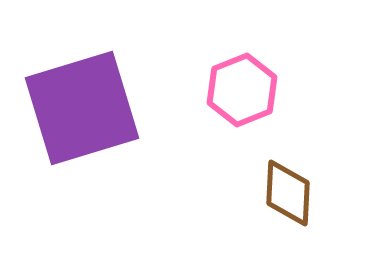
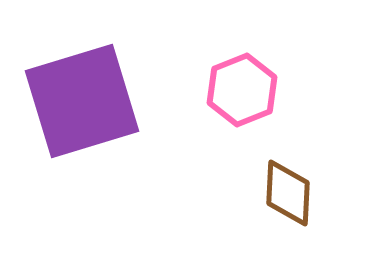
purple square: moved 7 px up
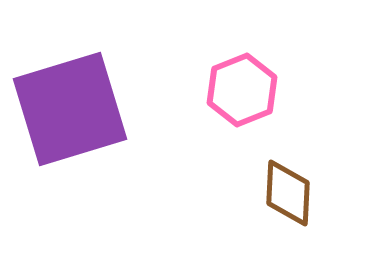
purple square: moved 12 px left, 8 px down
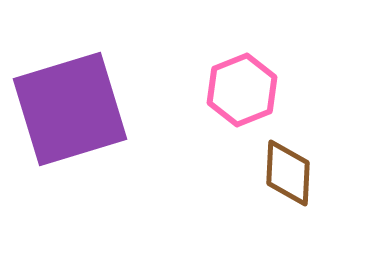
brown diamond: moved 20 px up
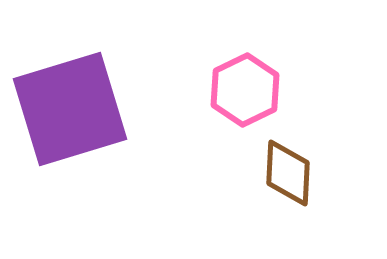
pink hexagon: moved 3 px right; rotated 4 degrees counterclockwise
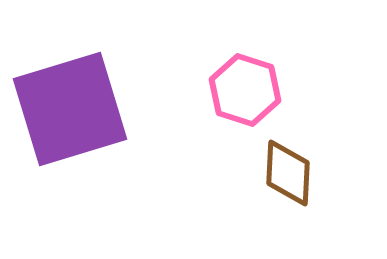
pink hexagon: rotated 16 degrees counterclockwise
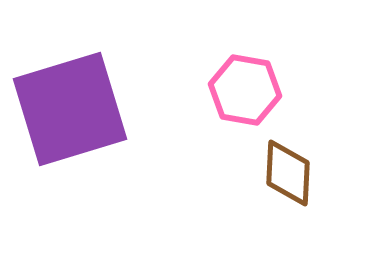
pink hexagon: rotated 8 degrees counterclockwise
